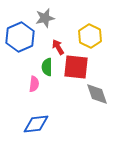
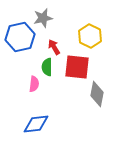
gray star: moved 2 px left
blue hexagon: rotated 12 degrees clockwise
red arrow: moved 4 px left
red square: moved 1 px right
gray diamond: rotated 30 degrees clockwise
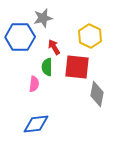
blue hexagon: rotated 12 degrees clockwise
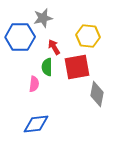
yellow hexagon: moved 2 px left; rotated 20 degrees counterclockwise
red square: rotated 16 degrees counterclockwise
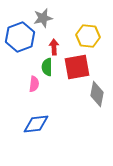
blue hexagon: rotated 20 degrees counterclockwise
red arrow: rotated 28 degrees clockwise
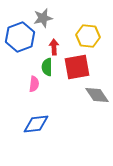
gray diamond: moved 1 px down; rotated 45 degrees counterclockwise
